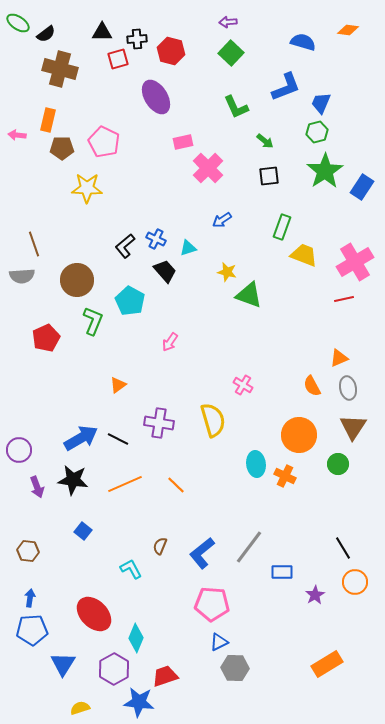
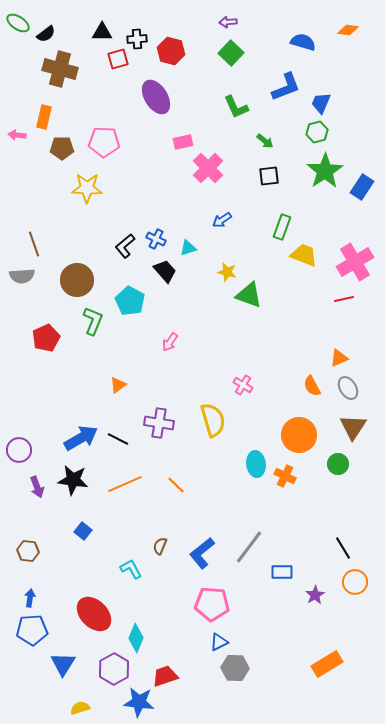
orange rectangle at (48, 120): moved 4 px left, 3 px up
pink pentagon at (104, 142): rotated 24 degrees counterclockwise
gray ellipse at (348, 388): rotated 20 degrees counterclockwise
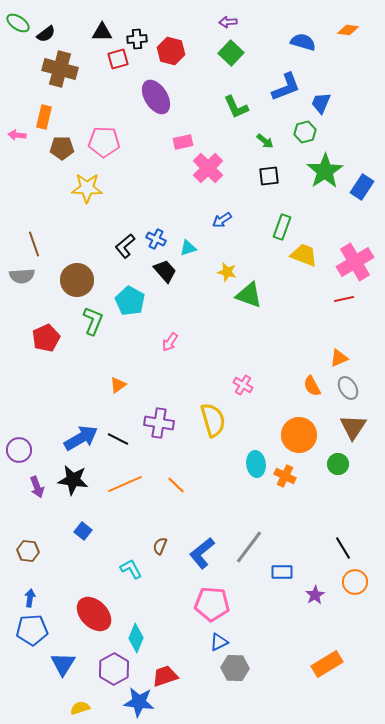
green hexagon at (317, 132): moved 12 px left
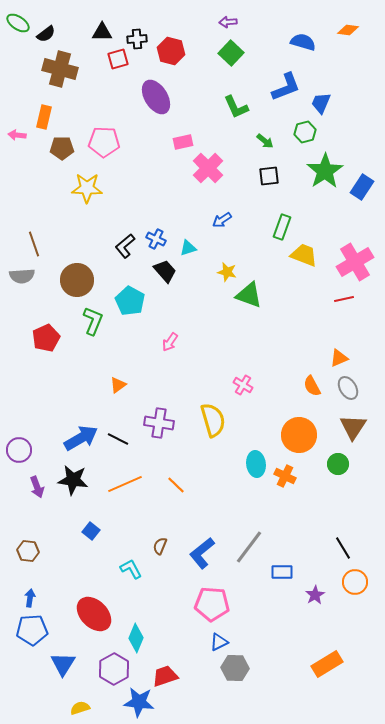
blue square at (83, 531): moved 8 px right
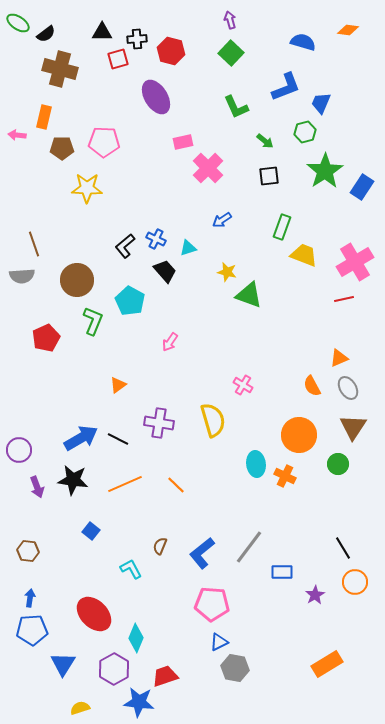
purple arrow at (228, 22): moved 2 px right, 2 px up; rotated 78 degrees clockwise
gray hexagon at (235, 668): rotated 8 degrees clockwise
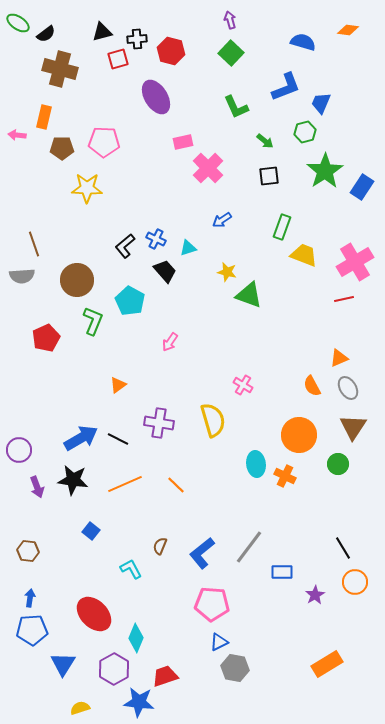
black triangle at (102, 32): rotated 15 degrees counterclockwise
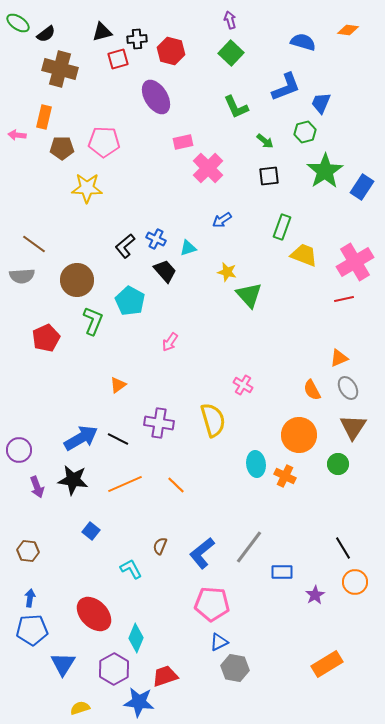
brown line at (34, 244): rotated 35 degrees counterclockwise
green triangle at (249, 295): rotated 28 degrees clockwise
orange semicircle at (312, 386): moved 4 px down
